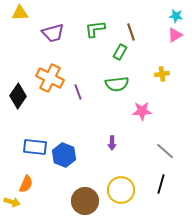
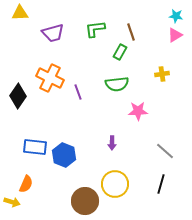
pink star: moved 4 px left
yellow circle: moved 6 px left, 6 px up
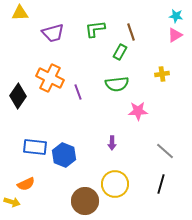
orange semicircle: rotated 42 degrees clockwise
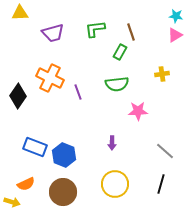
blue rectangle: rotated 15 degrees clockwise
brown circle: moved 22 px left, 9 px up
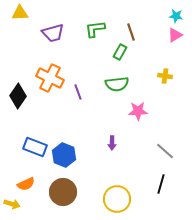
yellow cross: moved 3 px right, 2 px down; rotated 16 degrees clockwise
yellow circle: moved 2 px right, 15 px down
yellow arrow: moved 2 px down
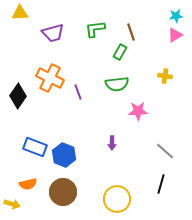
cyan star: rotated 16 degrees counterclockwise
orange semicircle: moved 2 px right; rotated 12 degrees clockwise
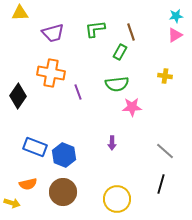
orange cross: moved 1 px right, 5 px up; rotated 16 degrees counterclockwise
pink star: moved 6 px left, 4 px up
yellow arrow: moved 1 px up
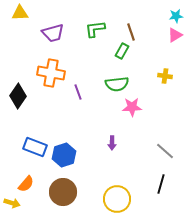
green rectangle: moved 2 px right, 1 px up
blue hexagon: rotated 20 degrees clockwise
orange semicircle: moved 2 px left; rotated 36 degrees counterclockwise
